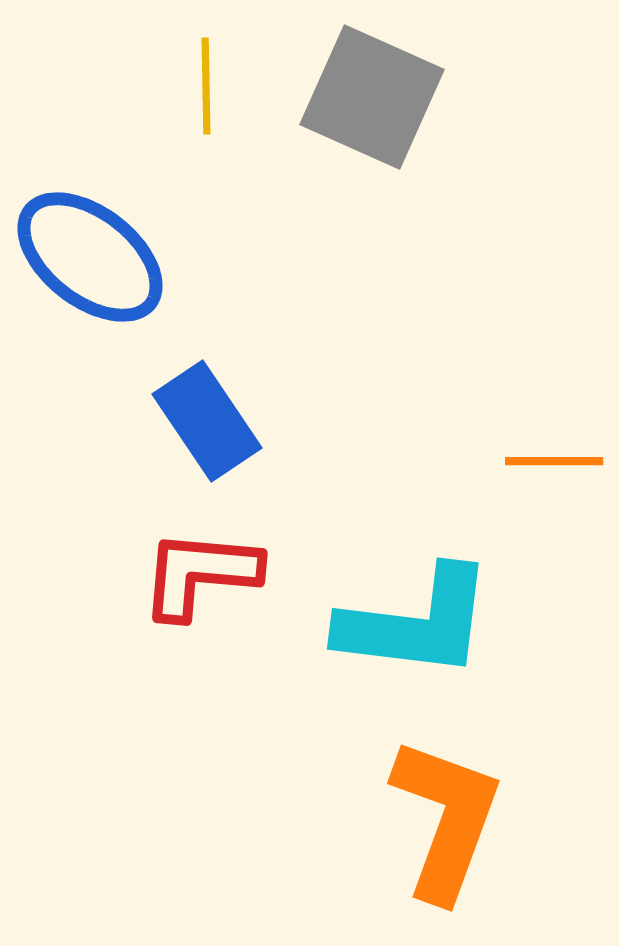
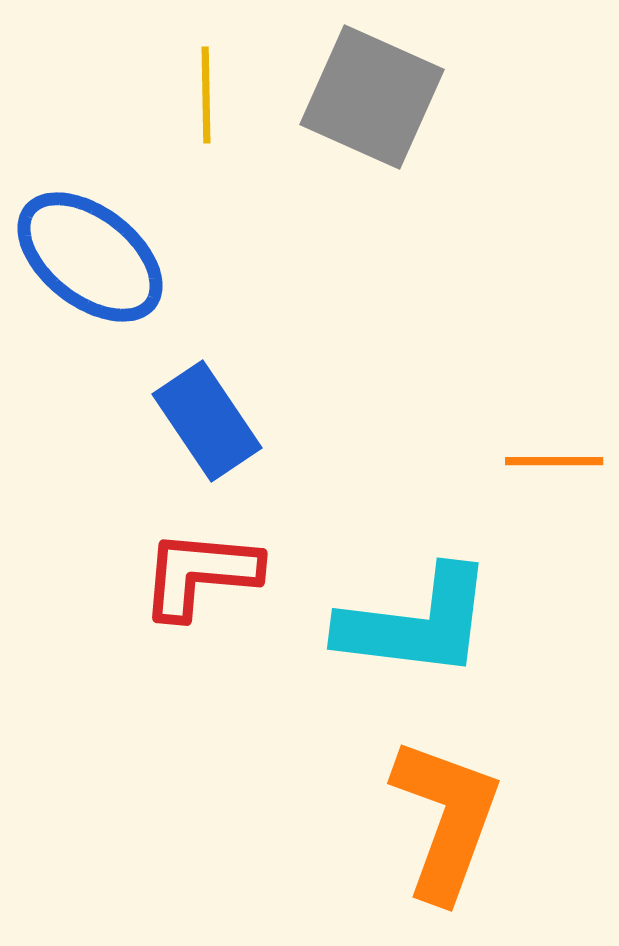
yellow line: moved 9 px down
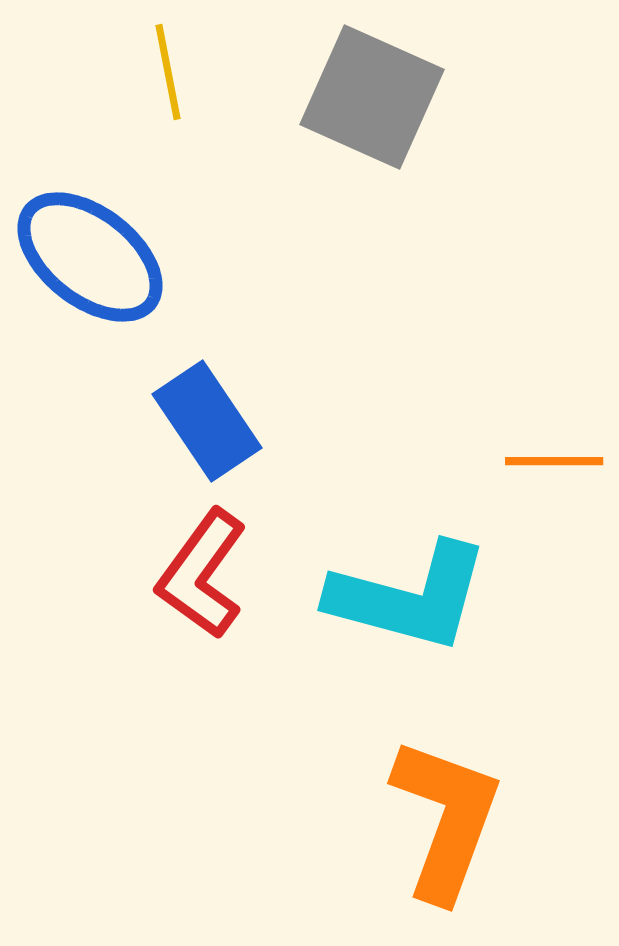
yellow line: moved 38 px left, 23 px up; rotated 10 degrees counterclockwise
red L-shape: moved 2 px right; rotated 59 degrees counterclockwise
cyan L-shape: moved 7 px left, 26 px up; rotated 8 degrees clockwise
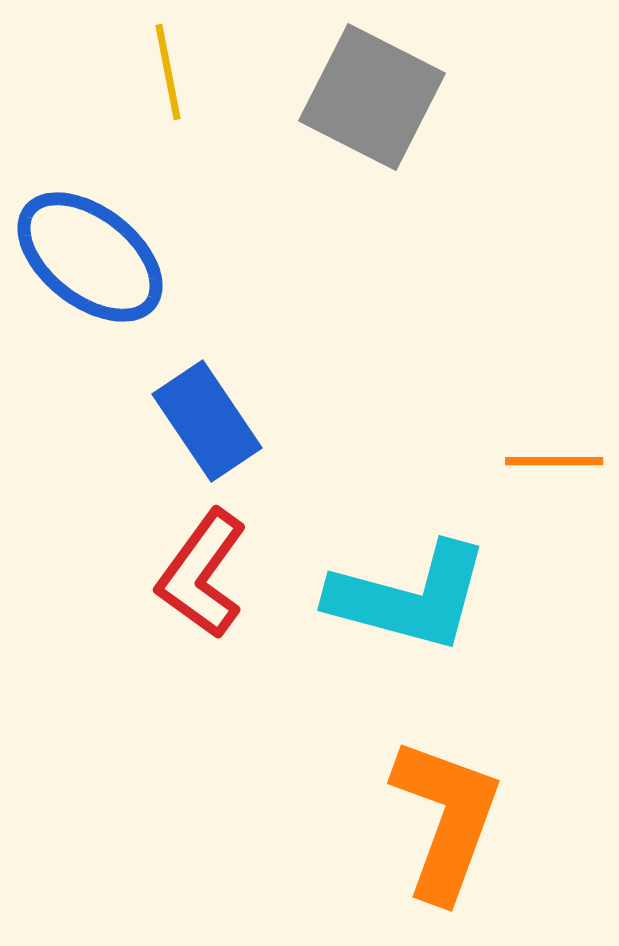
gray square: rotated 3 degrees clockwise
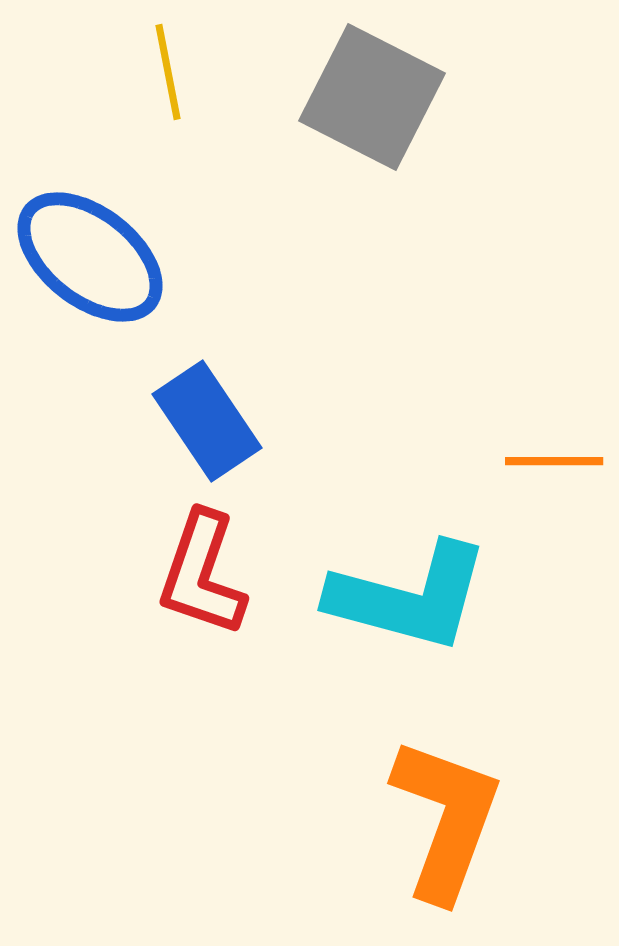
red L-shape: rotated 17 degrees counterclockwise
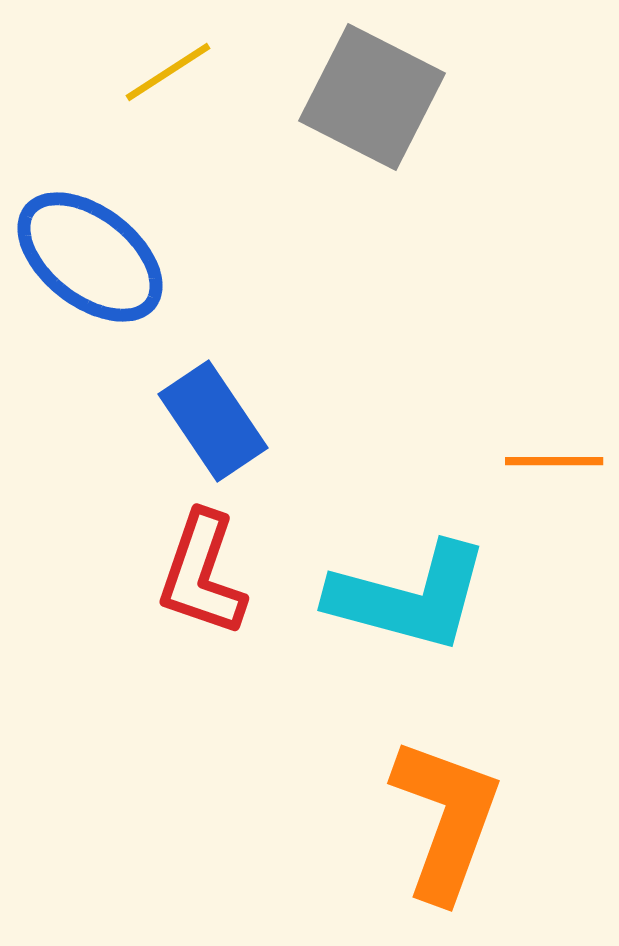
yellow line: rotated 68 degrees clockwise
blue rectangle: moved 6 px right
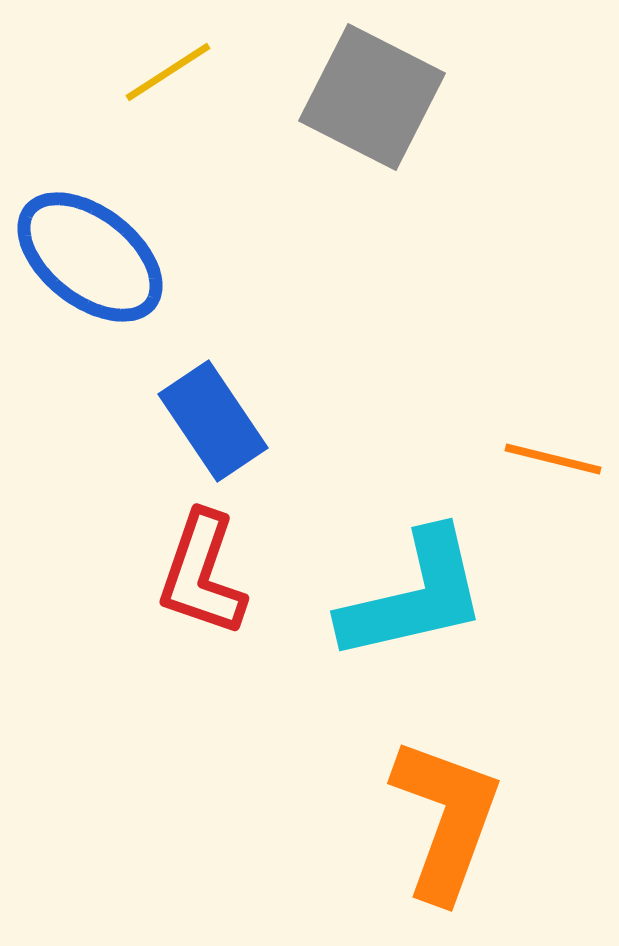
orange line: moved 1 px left, 2 px up; rotated 14 degrees clockwise
cyan L-shape: moved 5 px right, 1 px up; rotated 28 degrees counterclockwise
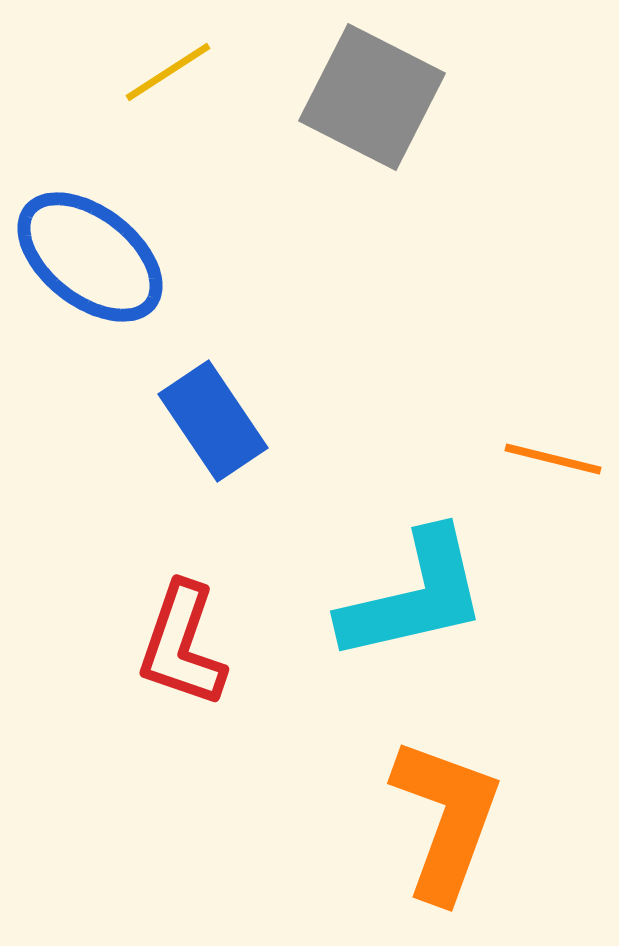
red L-shape: moved 20 px left, 71 px down
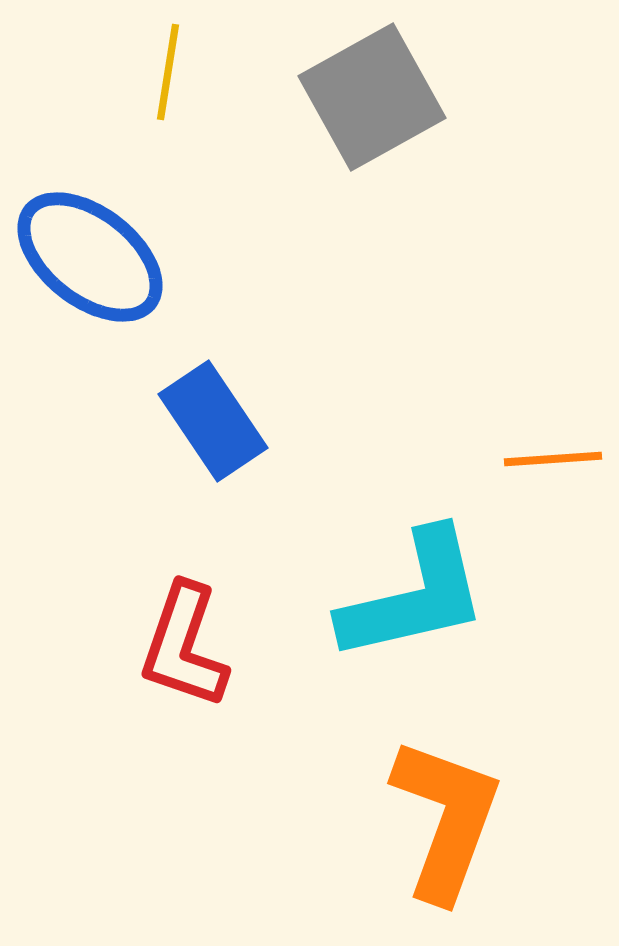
yellow line: rotated 48 degrees counterclockwise
gray square: rotated 34 degrees clockwise
orange line: rotated 18 degrees counterclockwise
red L-shape: moved 2 px right, 1 px down
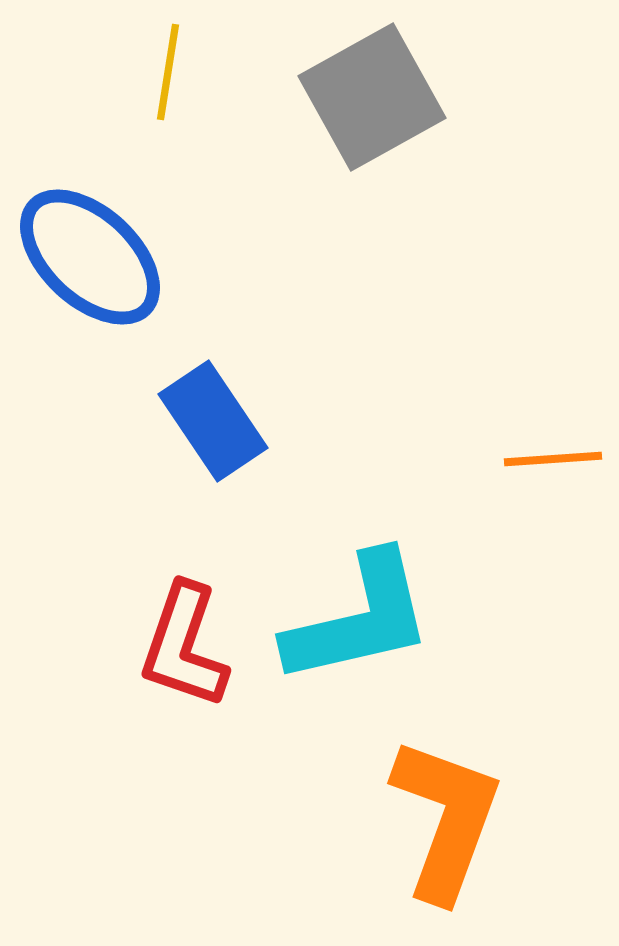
blue ellipse: rotated 5 degrees clockwise
cyan L-shape: moved 55 px left, 23 px down
